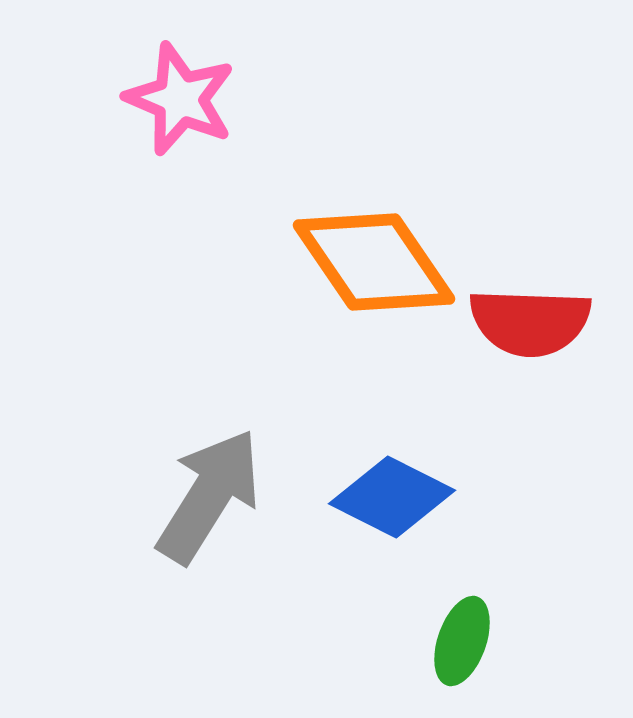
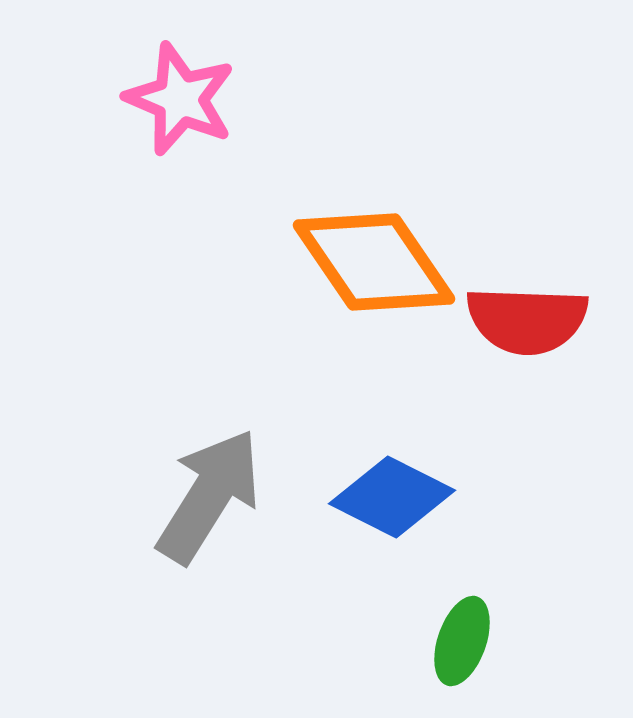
red semicircle: moved 3 px left, 2 px up
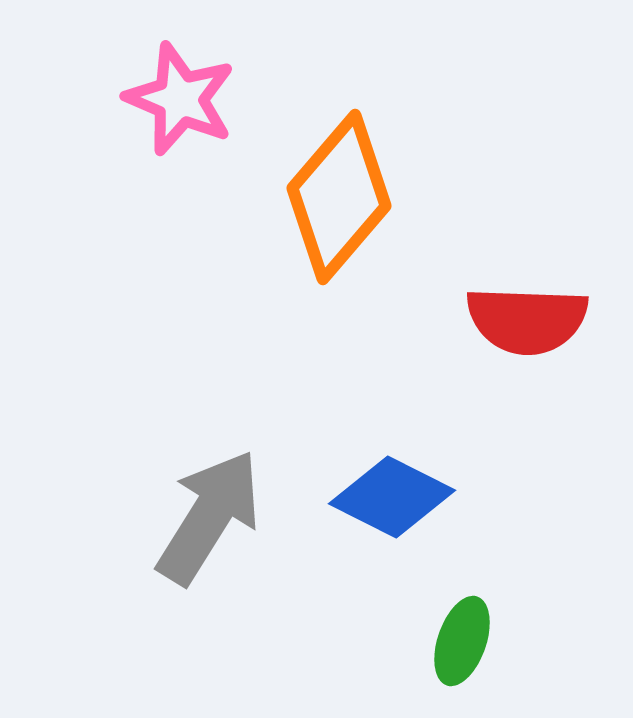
orange diamond: moved 35 px left, 65 px up; rotated 75 degrees clockwise
gray arrow: moved 21 px down
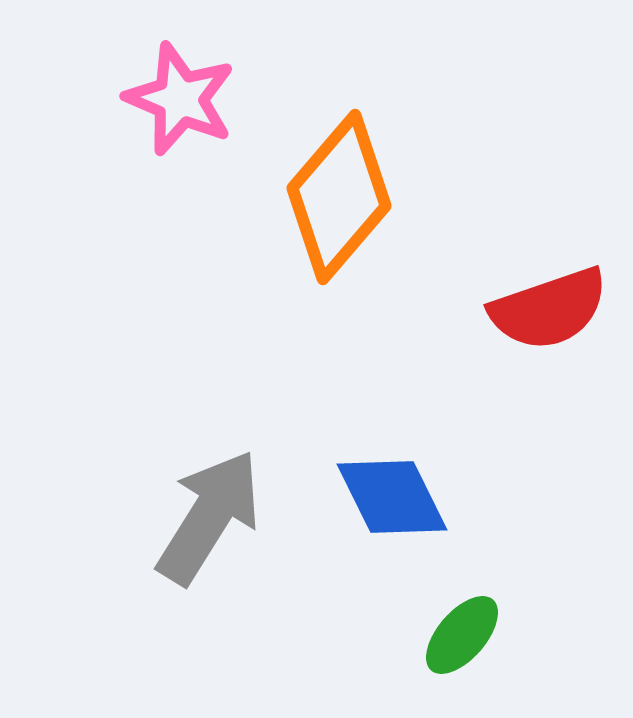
red semicircle: moved 22 px right, 11 px up; rotated 21 degrees counterclockwise
blue diamond: rotated 37 degrees clockwise
green ellipse: moved 6 px up; rotated 22 degrees clockwise
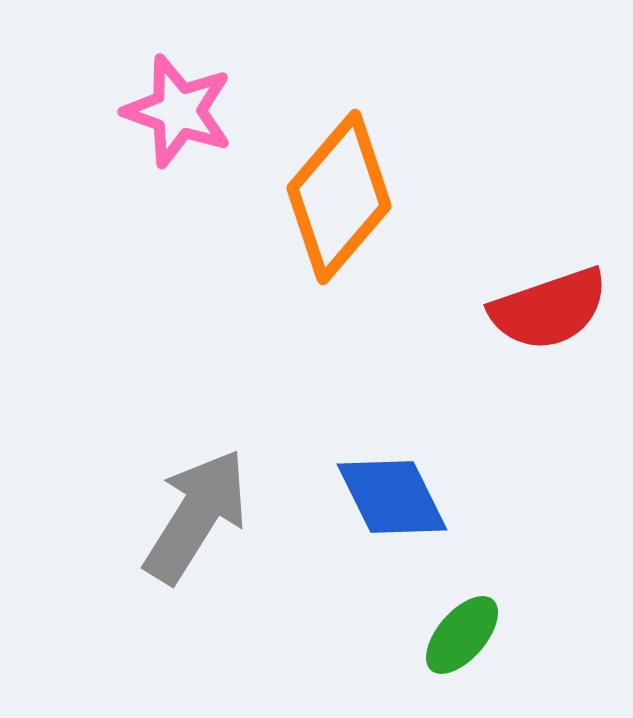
pink star: moved 2 px left, 12 px down; rotated 4 degrees counterclockwise
gray arrow: moved 13 px left, 1 px up
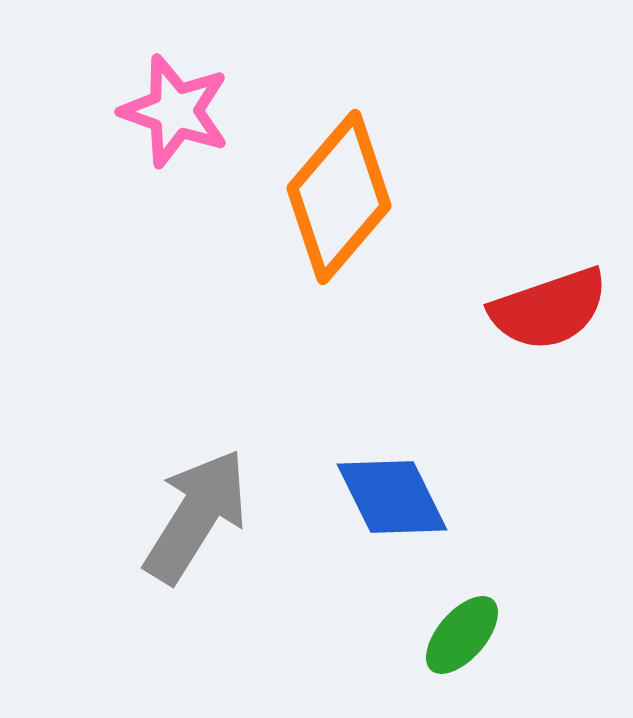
pink star: moved 3 px left
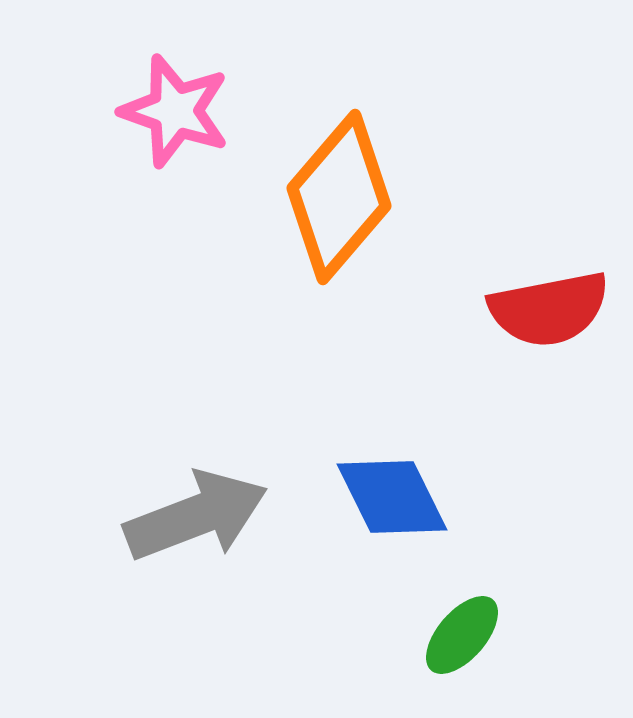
red semicircle: rotated 8 degrees clockwise
gray arrow: rotated 37 degrees clockwise
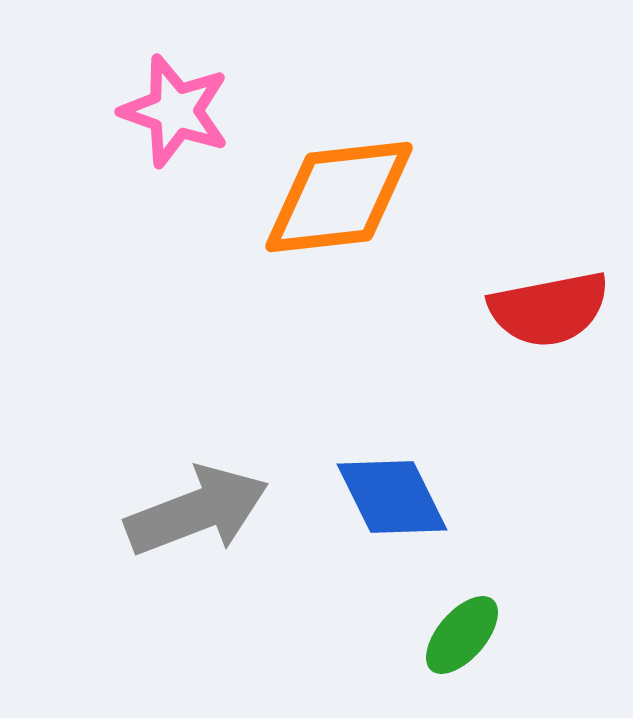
orange diamond: rotated 43 degrees clockwise
gray arrow: moved 1 px right, 5 px up
